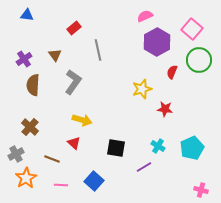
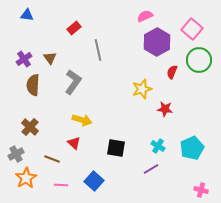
brown triangle: moved 5 px left, 3 px down
purple line: moved 7 px right, 2 px down
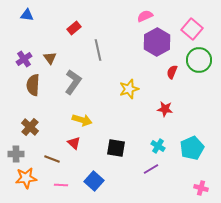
yellow star: moved 13 px left
gray cross: rotated 28 degrees clockwise
orange star: rotated 25 degrees clockwise
pink cross: moved 2 px up
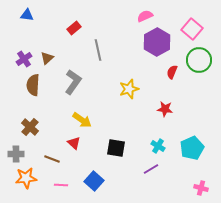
brown triangle: moved 3 px left; rotated 24 degrees clockwise
yellow arrow: rotated 18 degrees clockwise
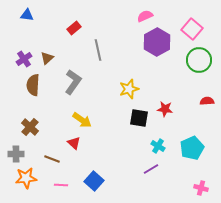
red semicircle: moved 35 px right, 29 px down; rotated 64 degrees clockwise
black square: moved 23 px right, 30 px up
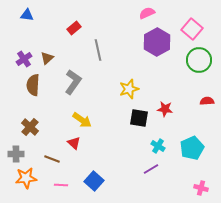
pink semicircle: moved 2 px right, 3 px up
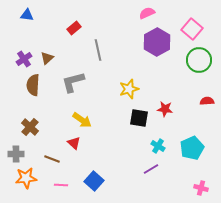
gray L-shape: rotated 140 degrees counterclockwise
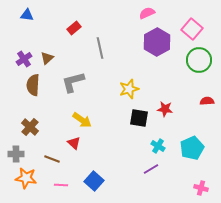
gray line: moved 2 px right, 2 px up
orange star: rotated 15 degrees clockwise
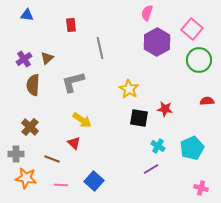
pink semicircle: rotated 49 degrees counterclockwise
red rectangle: moved 3 px left, 3 px up; rotated 56 degrees counterclockwise
yellow star: rotated 24 degrees counterclockwise
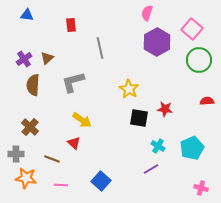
blue square: moved 7 px right
